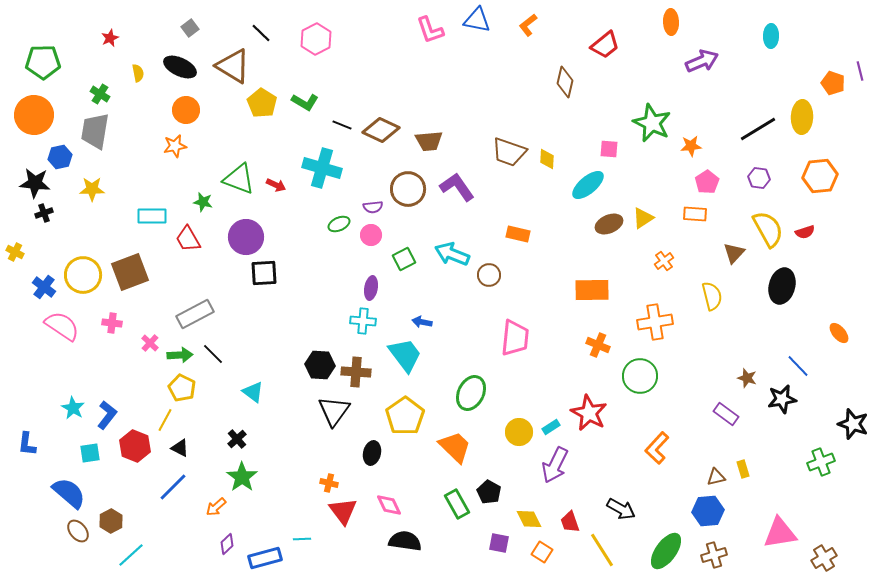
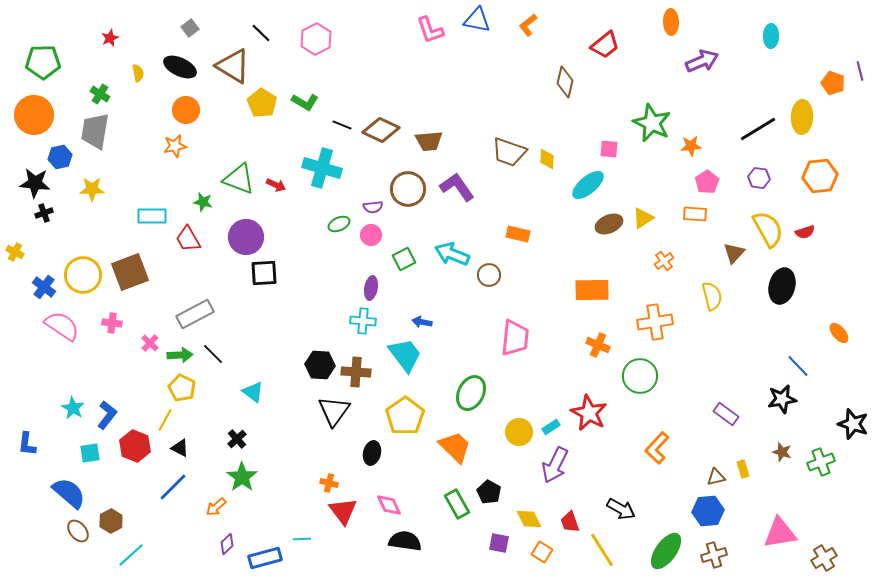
brown star at (747, 378): moved 35 px right, 74 px down
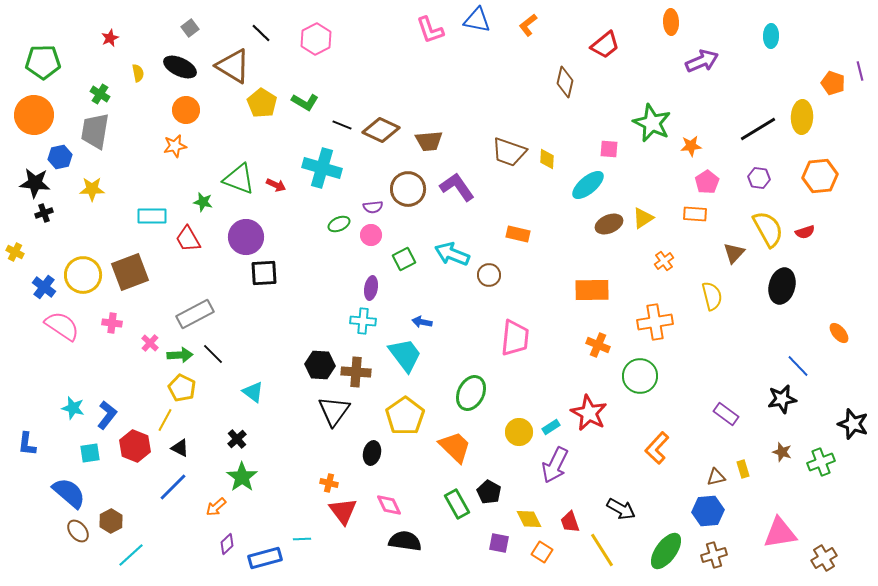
cyan star at (73, 408): rotated 15 degrees counterclockwise
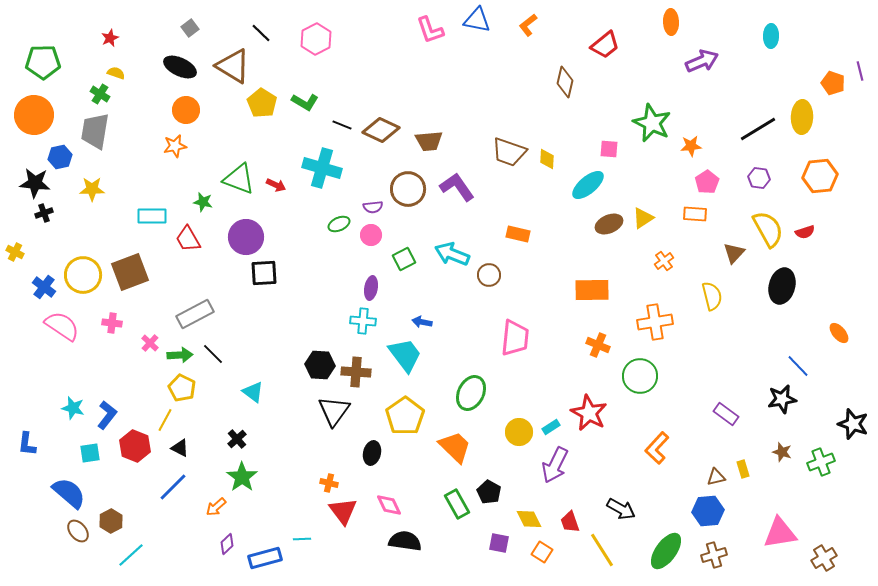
yellow semicircle at (138, 73): moved 22 px left; rotated 60 degrees counterclockwise
